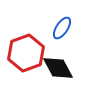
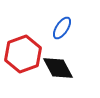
red hexagon: moved 3 px left, 1 px down
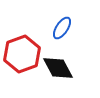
red hexagon: moved 1 px left
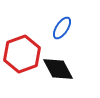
black diamond: moved 1 px down
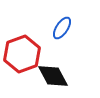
black diamond: moved 5 px left, 7 px down
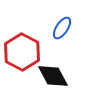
red hexagon: moved 2 px up; rotated 12 degrees counterclockwise
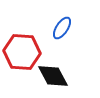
red hexagon: rotated 24 degrees counterclockwise
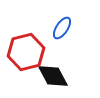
red hexagon: moved 4 px right; rotated 18 degrees counterclockwise
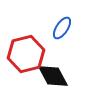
red hexagon: moved 2 px down
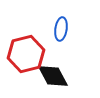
blue ellipse: moved 1 px left, 1 px down; rotated 25 degrees counterclockwise
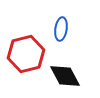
black diamond: moved 12 px right
